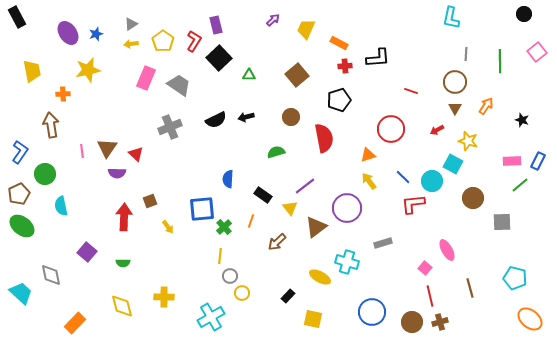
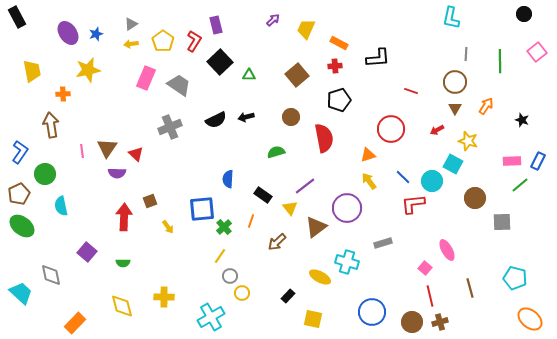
black square at (219, 58): moved 1 px right, 4 px down
red cross at (345, 66): moved 10 px left
brown circle at (473, 198): moved 2 px right
yellow line at (220, 256): rotated 28 degrees clockwise
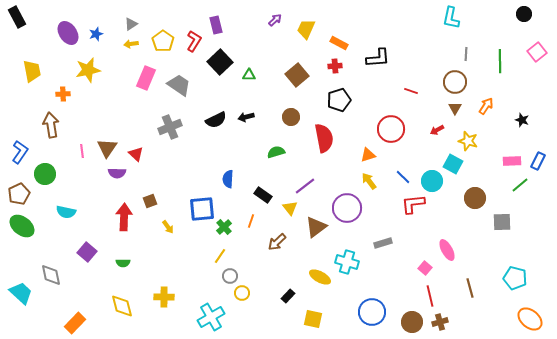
purple arrow at (273, 20): moved 2 px right
cyan semicircle at (61, 206): moved 5 px right, 6 px down; rotated 66 degrees counterclockwise
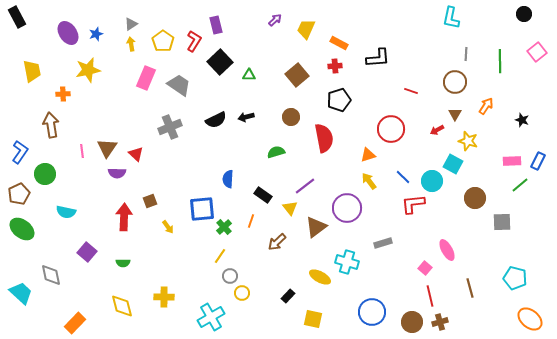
yellow arrow at (131, 44): rotated 88 degrees clockwise
brown triangle at (455, 108): moved 6 px down
green ellipse at (22, 226): moved 3 px down
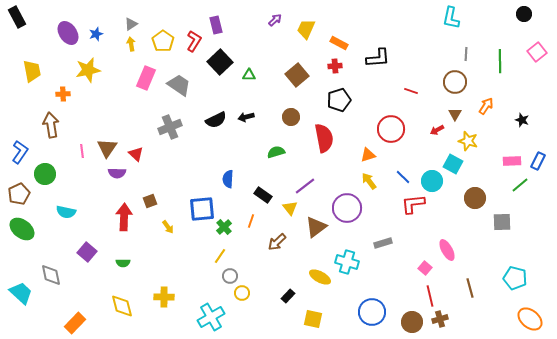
brown cross at (440, 322): moved 3 px up
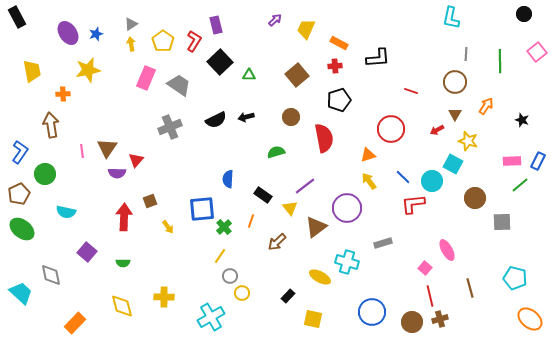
red triangle at (136, 154): moved 6 px down; rotated 28 degrees clockwise
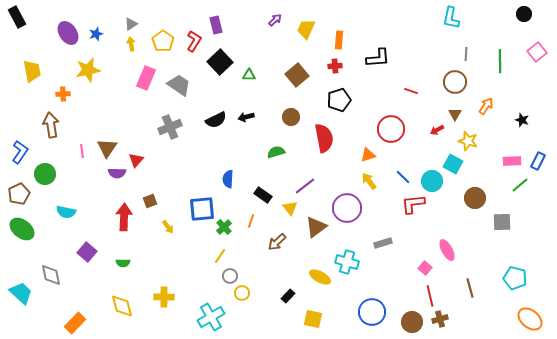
orange rectangle at (339, 43): moved 3 px up; rotated 66 degrees clockwise
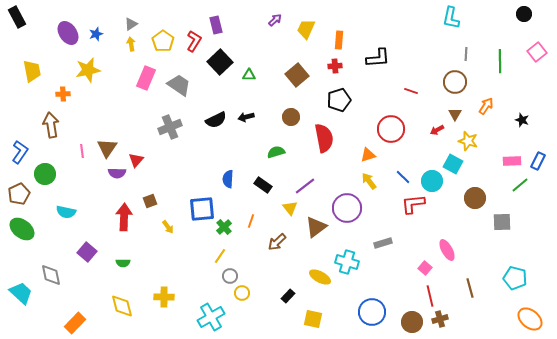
black rectangle at (263, 195): moved 10 px up
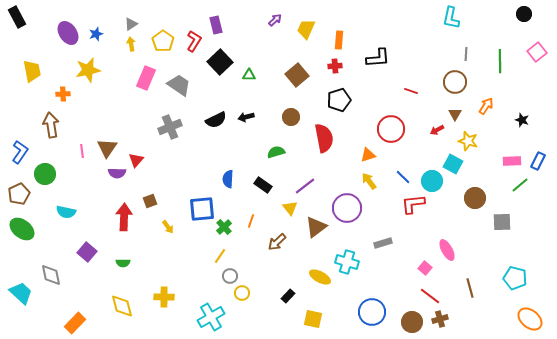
red line at (430, 296): rotated 40 degrees counterclockwise
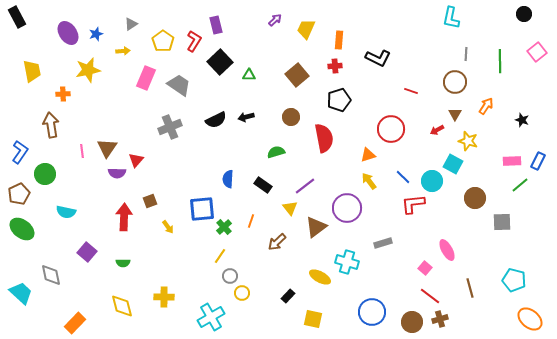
yellow arrow at (131, 44): moved 8 px left, 7 px down; rotated 96 degrees clockwise
black L-shape at (378, 58): rotated 30 degrees clockwise
cyan pentagon at (515, 278): moved 1 px left, 2 px down
